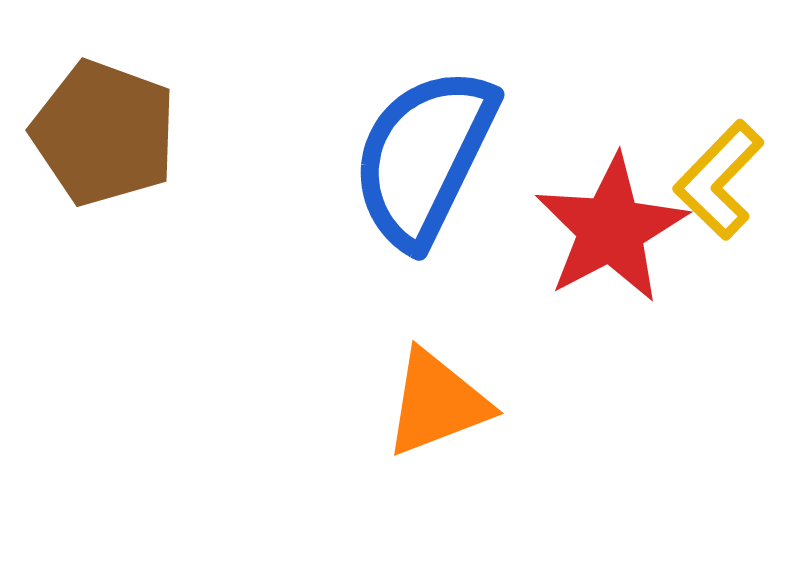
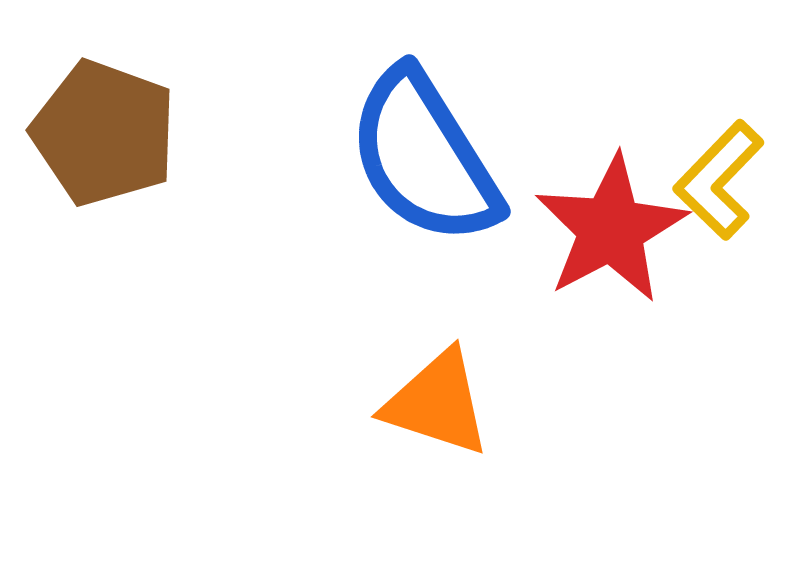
blue semicircle: rotated 58 degrees counterclockwise
orange triangle: rotated 39 degrees clockwise
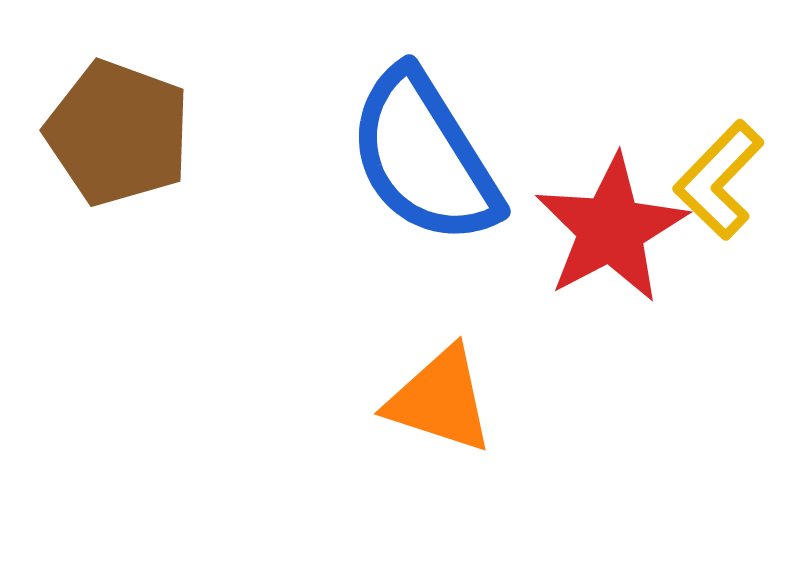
brown pentagon: moved 14 px right
orange triangle: moved 3 px right, 3 px up
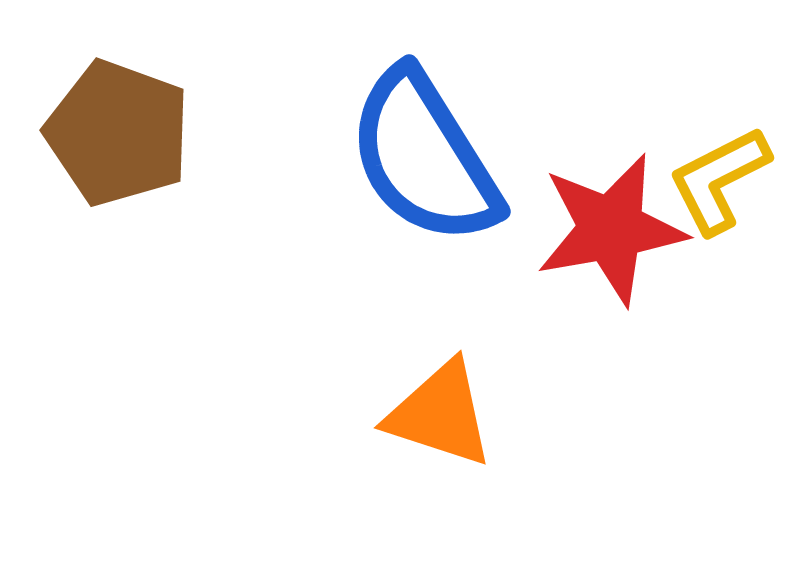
yellow L-shape: rotated 19 degrees clockwise
red star: rotated 18 degrees clockwise
orange triangle: moved 14 px down
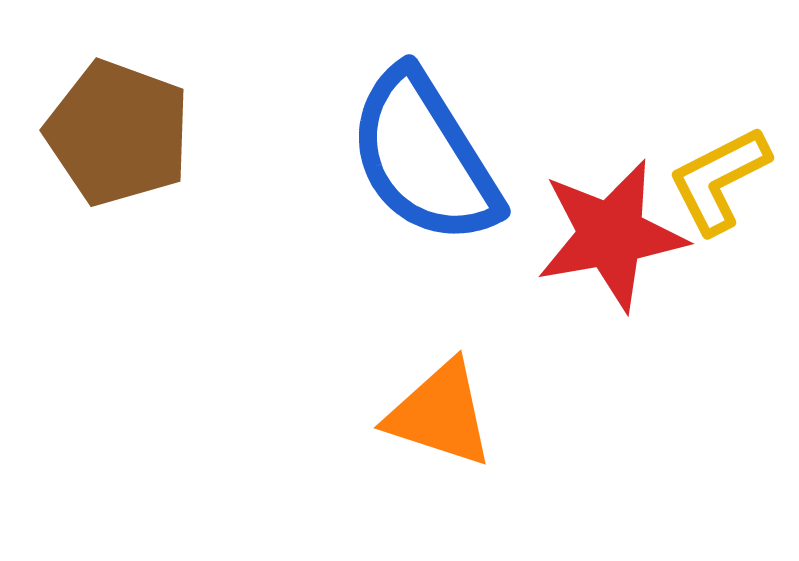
red star: moved 6 px down
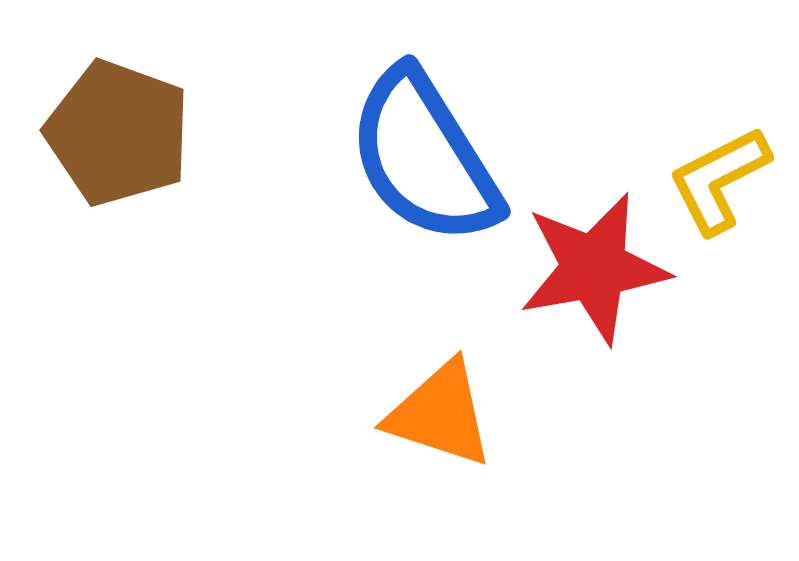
red star: moved 17 px left, 33 px down
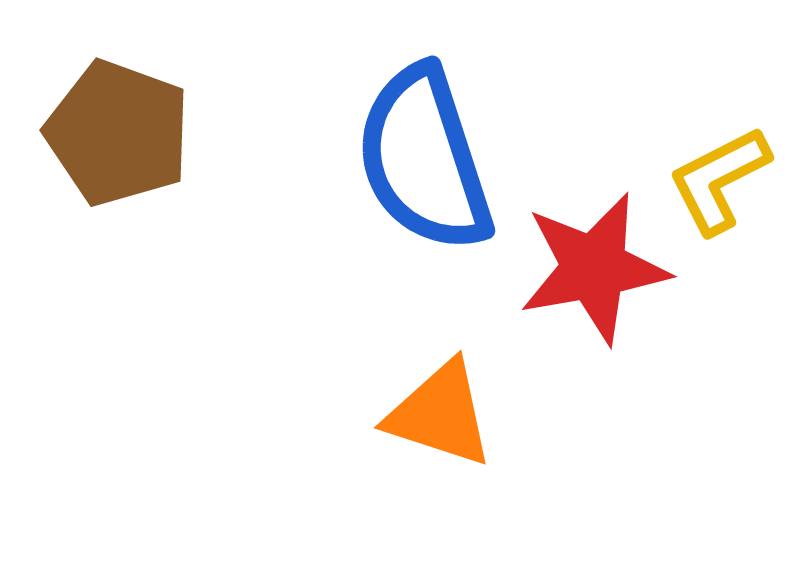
blue semicircle: moved 2 px down; rotated 14 degrees clockwise
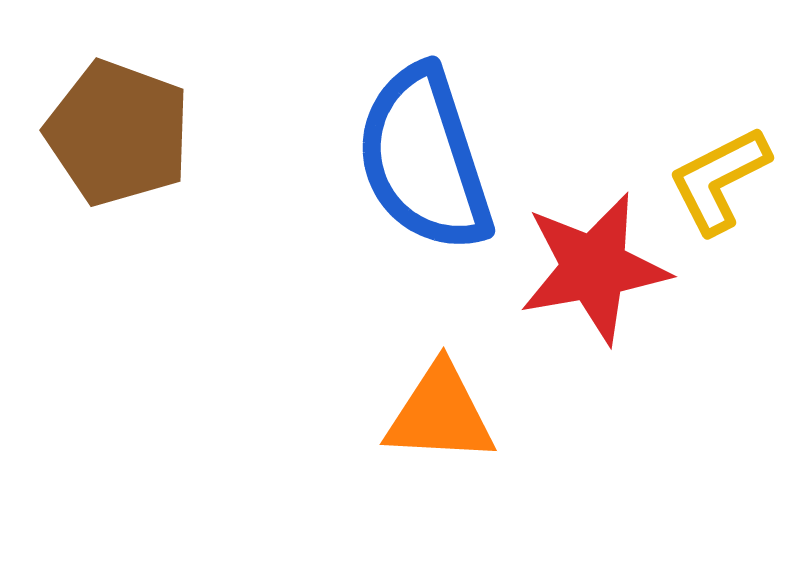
orange triangle: rotated 15 degrees counterclockwise
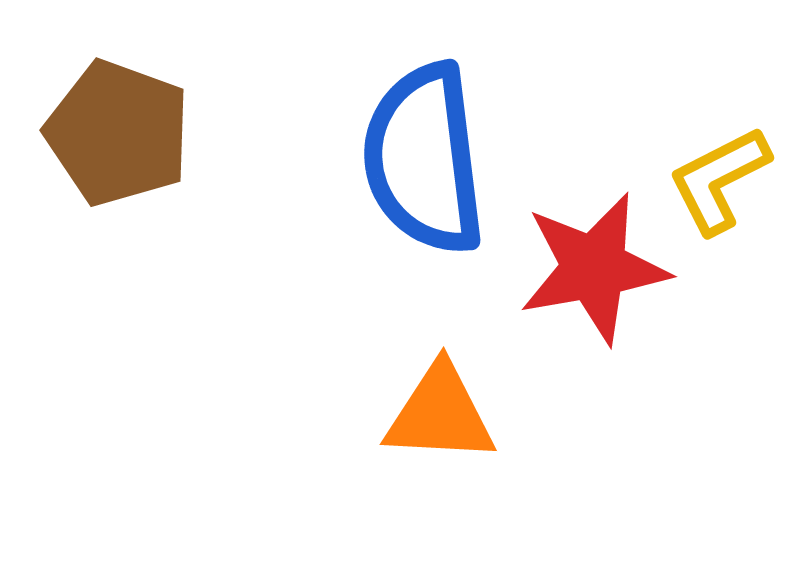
blue semicircle: rotated 11 degrees clockwise
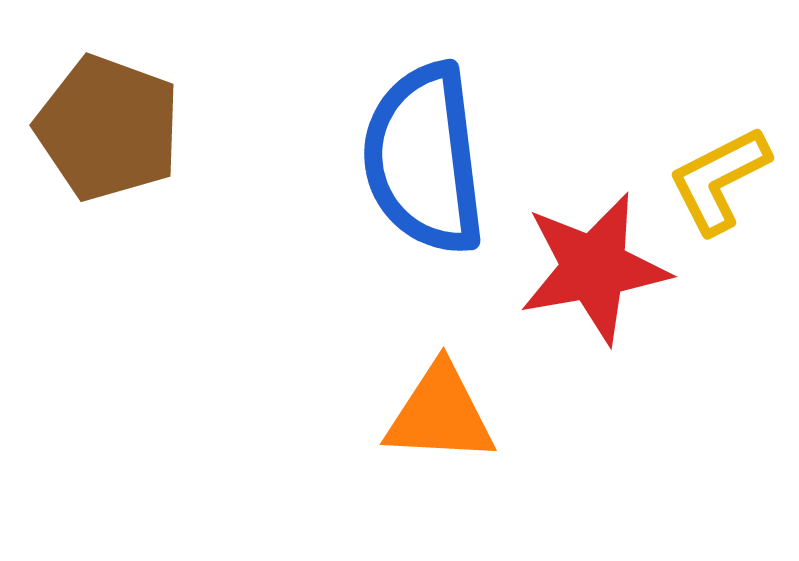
brown pentagon: moved 10 px left, 5 px up
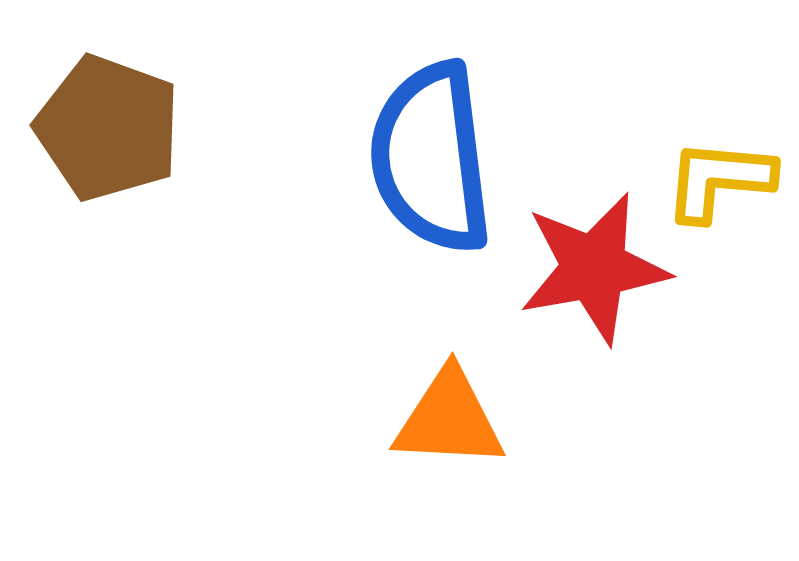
blue semicircle: moved 7 px right, 1 px up
yellow L-shape: rotated 32 degrees clockwise
orange triangle: moved 9 px right, 5 px down
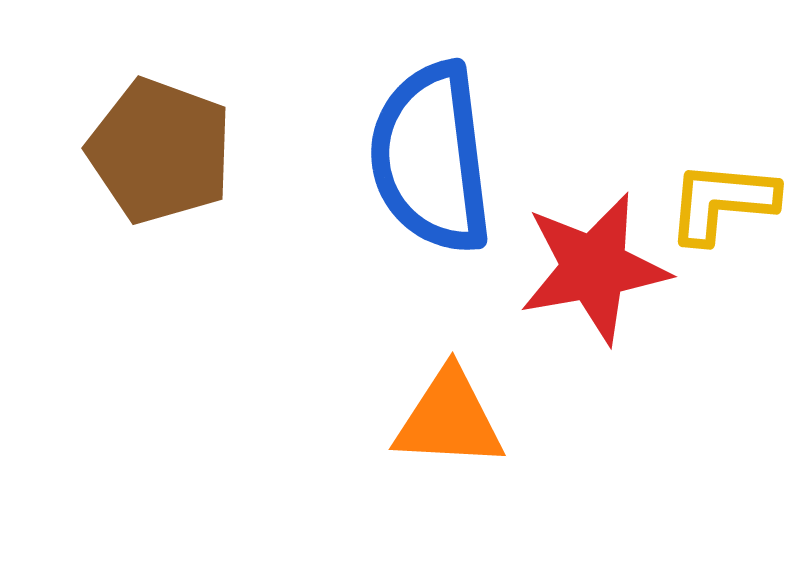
brown pentagon: moved 52 px right, 23 px down
yellow L-shape: moved 3 px right, 22 px down
